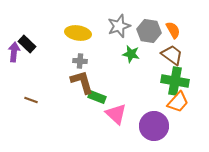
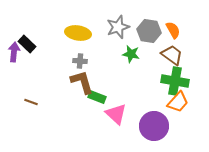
gray star: moved 1 px left, 1 px down
brown line: moved 2 px down
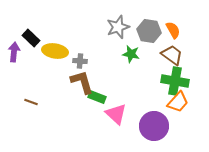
yellow ellipse: moved 23 px left, 18 px down
black rectangle: moved 4 px right, 6 px up
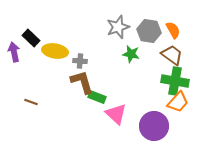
purple arrow: rotated 18 degrees counterclockwise
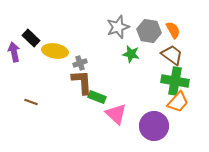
gray cross: moved 2 px down; rotated 24 degrees counterclockwise
brown L-shape: rotated 12 degrees clockwise
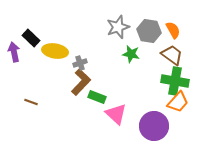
brown L-shape: moved 1 px left; rotated 48 degrees clockwise
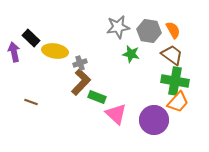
gray star: rotated 10 degrees clockwise
purple circle: moved 6 px up
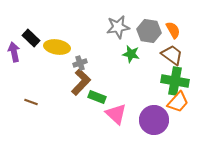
yellow ellipse: moved 2 px right, 4 px up
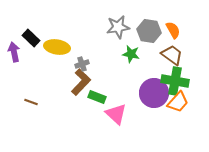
gray cross: moved 2 px right, 1 px down
purple circle: moved 27 px up
